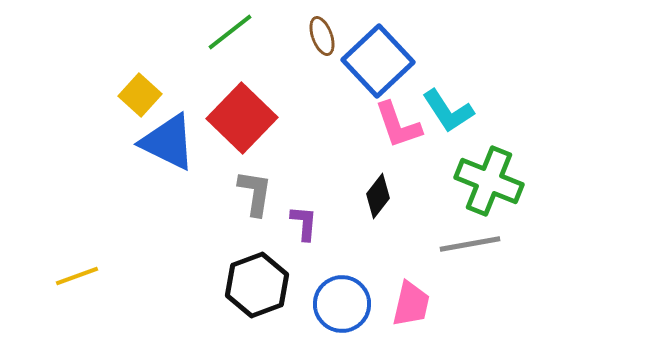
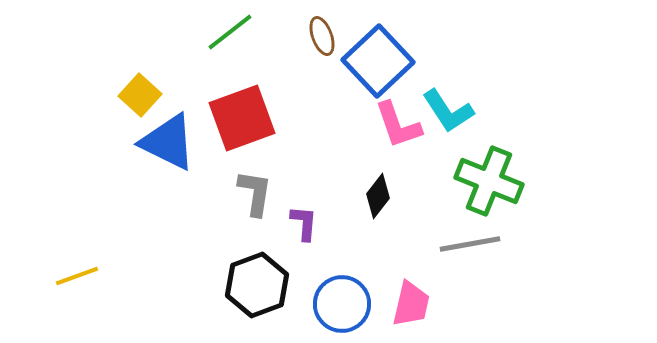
red square: rotated 26 degrees clockwise
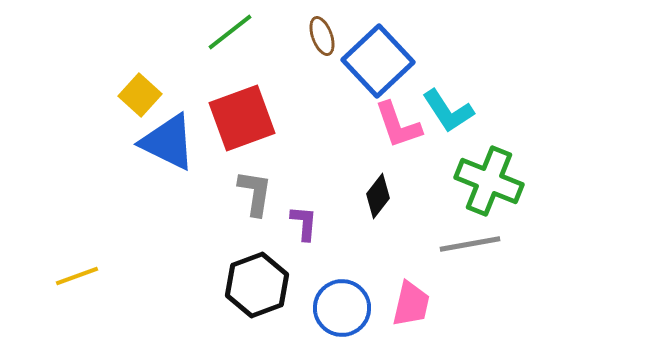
blue circle: moved 4 px down
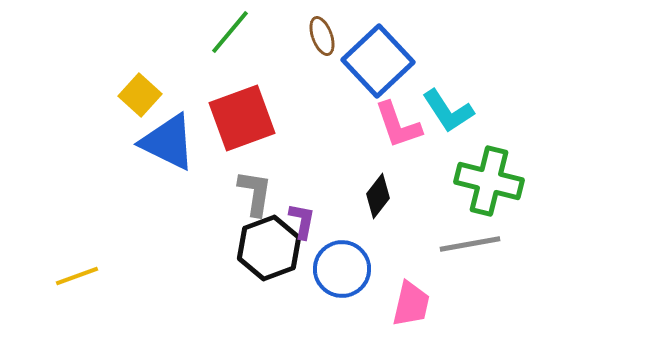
green line: rotated 12 degrees counterclockwise
green cross: rotated 8 degrees counterclockwise
purple L-shape: moved 2 px left, 2 px up; rotated 6 degrees clockwise
black hexagon: moved 12 px right, 37 px up
blue circle: moved 39 px up
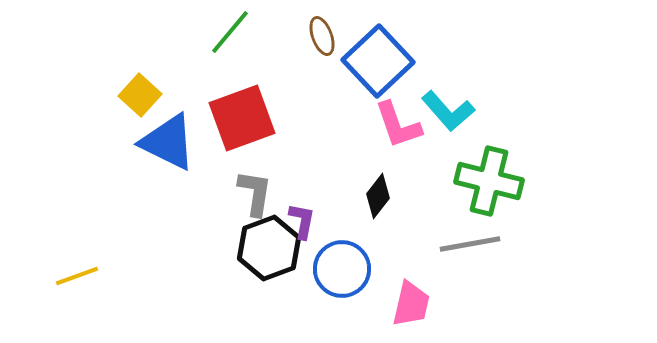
cyan L-shape: rotated 8 degrees counterclockwise
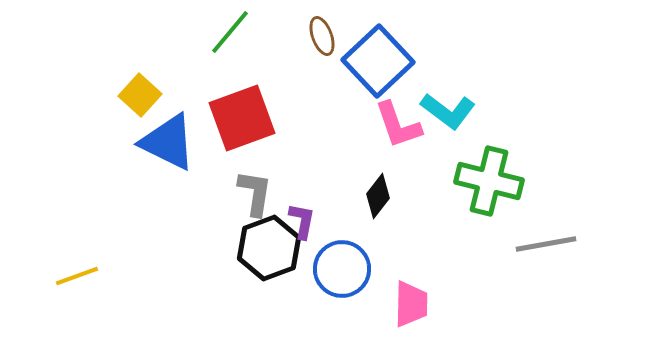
cyan L-shape: rotated 12 degrees counterclockwise
gray line: moved 76 px right
pink trapezoid: rotated 12 degrees counterclockwise
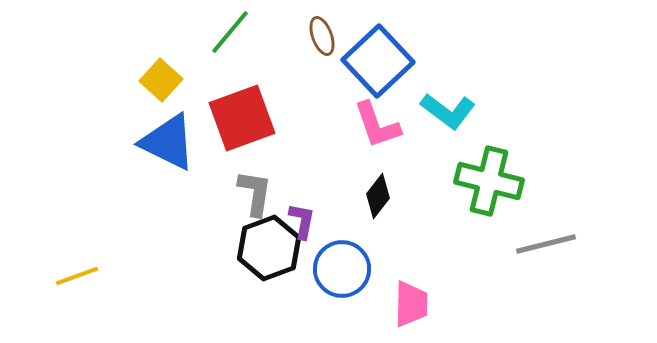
yellow square: moved 21 px right, 15 px up
pink L-shape: moved 21 px left
gray line: rotated 4 degrees counterclockwise
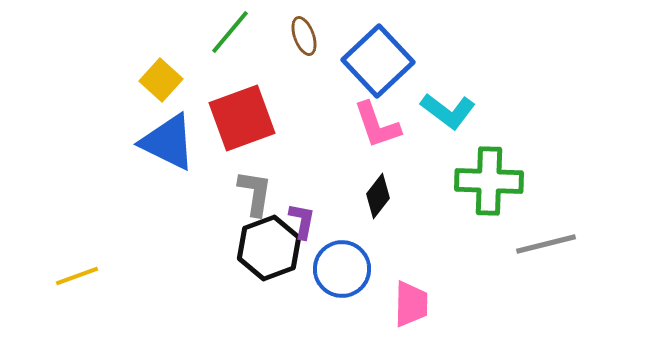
brown ellipse: moved 18 px left
green cross: rotated 12 degrees counterclockwise
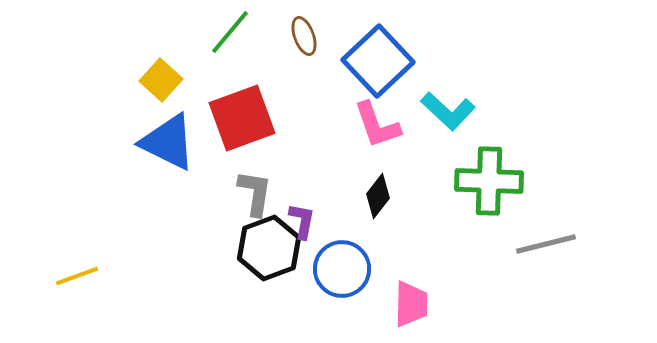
cyan L-shape: rotated 6 degrees clockwise
